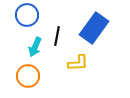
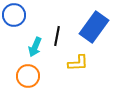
blue circle: moved 13 px left
blue rectangle: moved 1 px up
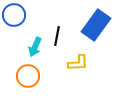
blue rectangle: moved 2 px right, 2 px up
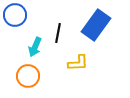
blue circle: moved 1 px right
black line: moved 1 px right, 3 px up
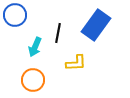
yellow L-shape: moved 2 px left
orange circle: moved 5 px right, 4 px down
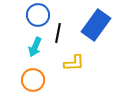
blue circle: moved 23 px right
yellow L-shape: moved 2 px left
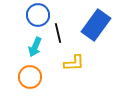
black line: rotated 24 degrees counterclockwise
orange circle: moved 3 px left, 3 px up
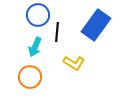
black line: moved 1 px left, 1 px up; rotated 18 degrees clockwise
yellow L-shape: rotated 35 degrees clockwise
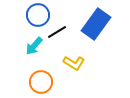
blue rectangle: moved 1 px up
black line: rotated 54 degrees clockwise
cyan arrow: moved 1 px left, 1 px up; rotated 18 degrees clockwise
orange circle: moved 11 px right, 5 px down
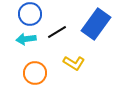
blue circle: moved 8 px left, 1 px up
cyan arrow: moved 8 px left, 7 px up; rotated 42 degrees clockwise
orange circle: moved 6 px left, 9 px up
